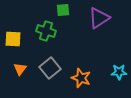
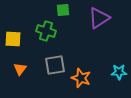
gray square: moved 5 px right, 3 px up; rotated 30 degrees clockwise
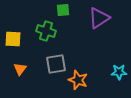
gray square: moved 1 px right, 1 px up
orange star: moved 3 px left, 2 px down
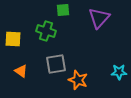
purple triangle: rotated 15 degrees counterclockwise
orange triangle: moved 1 px right, 2 px down; rotated 32 degrees counterclockwise
